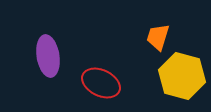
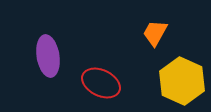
orange trapezoid: moved 3 px left, 4 px up; rotated 12 degrees clockwise
yellow hexagon: moved 5 px down; rotated 9 degrees clockwise
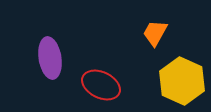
purple ellipse: moved 2 px right, 2 px down
red ellipse: moved 2 px down
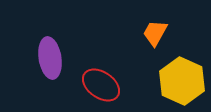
red ellipse: rotated 9 degrees clockwise
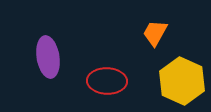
purple ellipse: moved 2 px left, 1 px up
red ellipse: moved 6 px right, 4 px up; rotated 33 degrees counterclockwise
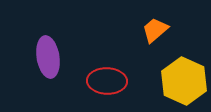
orange trapezoid: moved 3 px up; rotated 20 degrees clockwise
yellow hexagon: moved 2 px right
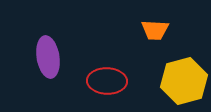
orange trapezoid: rotated 136 degrees counterclockwise
yellow hexagon: rotated 21 degrees clockwise
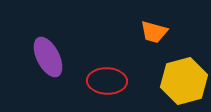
orange trapezoid: moved 1 px left, 2 px down; rotated 12 degrees clockwise
purple ellipse: rotated 18 degrees counterclockwise
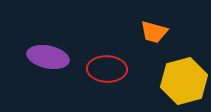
purple ellipse: rotated 51 degrees counterclockwise
red ellipse: moved 12 px up
